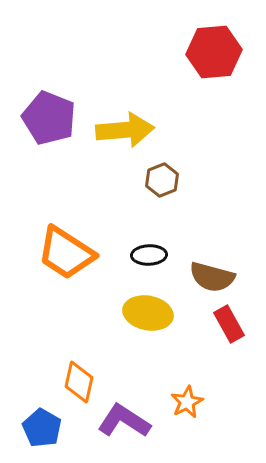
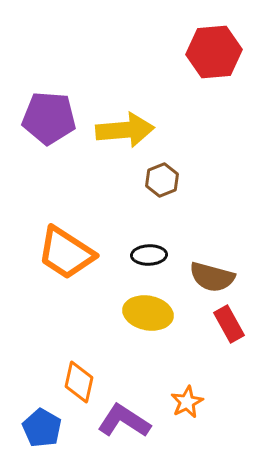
purple pentagon: rotated 18 degrees counterclockwise
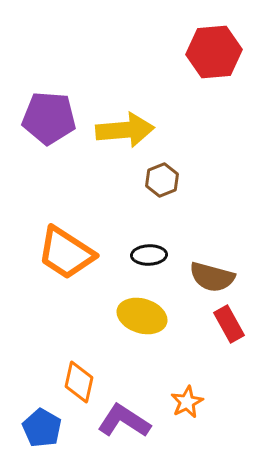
yellow ellipse: moved 6 px left, 3 px down; rotated 6 degrees clockwise
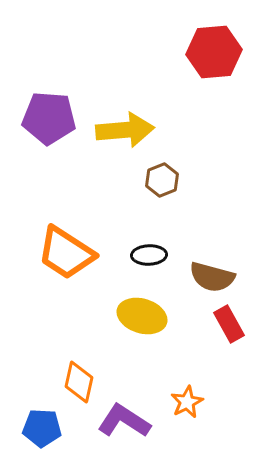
blue pentagon: rotated 27 degrees counterclockwise
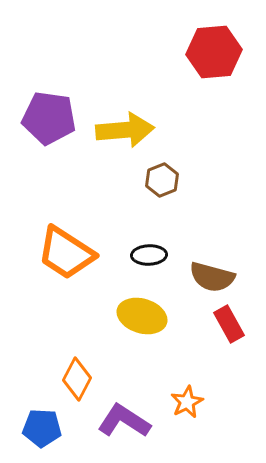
purple pentagon: rotated 4 degrees clockwise
orange diamond: moved 2 px left, 3 px up; rotated 15 degrees clockwise
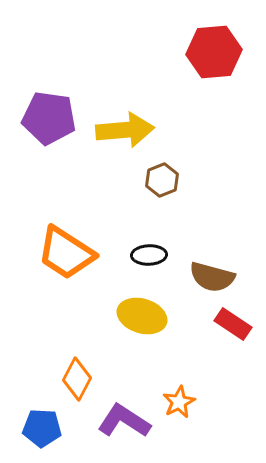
red rectangle: moved 4 px right; rotated 27 degrees counterclockwise
orange star: moved 8 px left
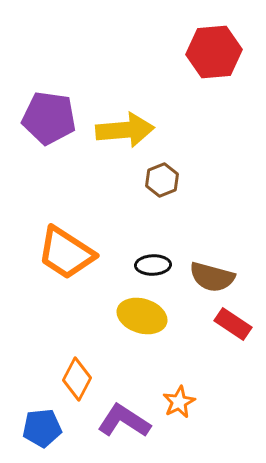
black ellipse: moved 4 px right, 10 px down
blue pentagon: rotated 9 degrees counterclockwise
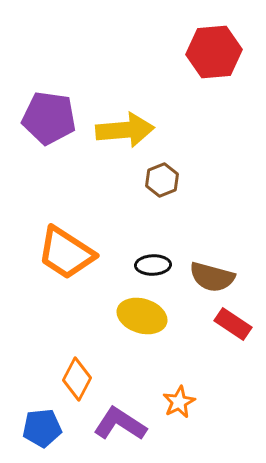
purple L-shape: moved 4 px left, 3 px down
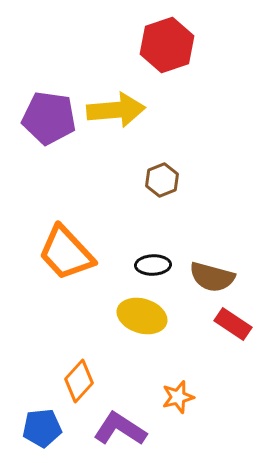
red hexagon: moved 47 px left, 7 px up; rotated 14 degrees counterclockwise
yellow arrow: moved 9 px left, 20 px up
orange trapezoid: rotated 14 degrees clockwise
orange diamond: moved 2 px right, 2 px down; rotated 15 degrees clockwise
orange star: moved 1 px left, 5 px up; rotated 12 degrees clockwise
purple L-shape: moved 5 px down
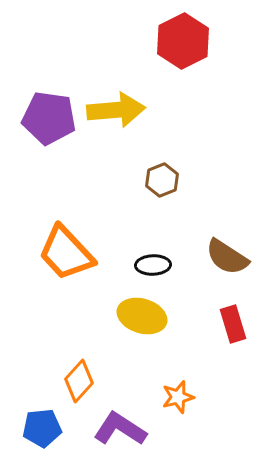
red hexagon: moved 16 px right, 4 px up; rotated 8 degrees counterclockwise
brown semicircle: moved 15 px right, 20 px up; rotated 18 degrees clockwise
red rectangle: rotated 39 degrees clockwise
